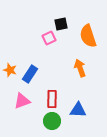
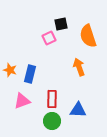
orange arrow: moved 1 px left, 1 px up
blue rectangle: rotated 18 degrees counterclockwise
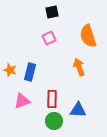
black square: moved 9 px left, 12 px up
blue rectangle: moved 2 px up
green circle: moved 2 px right
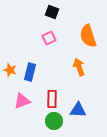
black square: rotated 32 degrees clockwise
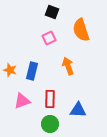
orange semicircle: moved 7 px left, 6 px up
orange arrow: moved 11 px left, 1 px up
blue rectangle: moved 2 px right, 1 px up
red rectangle: moved 2 px left
green circle: moved 4 px left, 3 px down
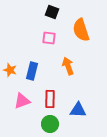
pink square: rotated 32 degrees clockwise
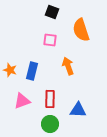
pink square: moved 1 px right, 2 px down
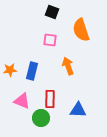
orange star: rotated 24 degrees counterclockwise
pink triangle: rotated 42 degrees clockwise
green circle: moved 9 px left, 6 px up
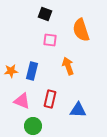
black square: moved 7 px left, 2 px down
orange star: moved 1 px right, 1 px down
red rectangle: rotated 12 degrees clockwise
green circle: moved 8 px left, 8 px down
